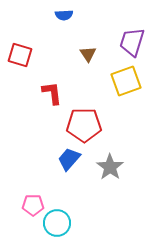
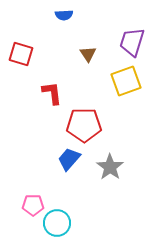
red square: moved 1 px right, 1 px up
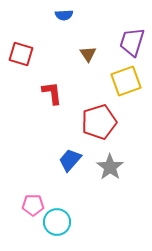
red pentagon: moved 15 px right, 3 px up; rotated 16 degrees counterclockwise
blue trapezoid: moved 1 px right, 1 px down
cyan circle: moved 1 px up
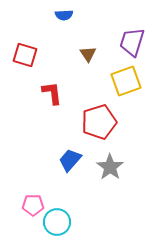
red square: moved 4 px right, 1 px down
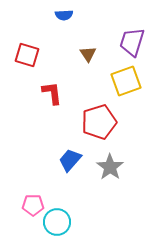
red square: moved 2 px right
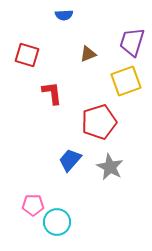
brown triangle: rotated 42 degrees clockwise
gray star: rotated 8 degrees counterclockwise
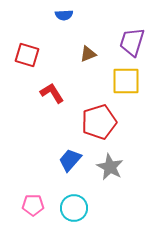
yellow square: rotated 20 degrees clockwise
red L-shape: rotated 25 degrees counterclockwise
cyan circle: moved 17 px right, 14 px up
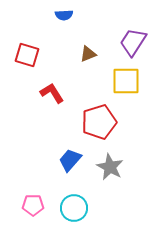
purple trapezoid: moved 1 px right; rotated 16 degrees clockwise
